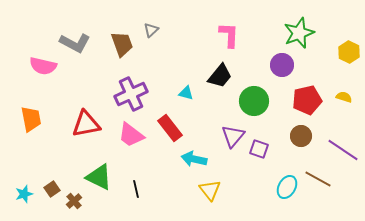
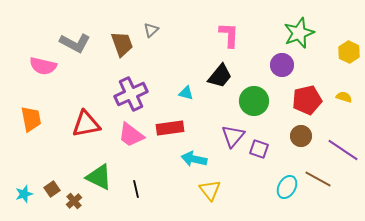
red rectangle: rotated 60 degrees counterclockwise
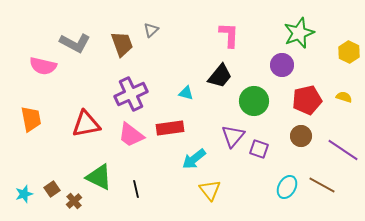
cyan arrow: rotated 50 degrees counterclockwise
brown line: moved 4 px right, 6 px down
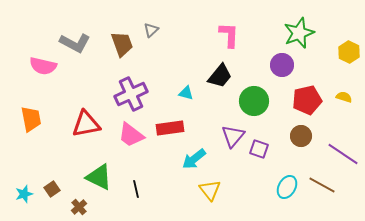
purple line: moved 4 px down
brown cross: moved 5 px right, 6 px down
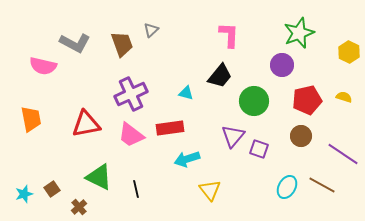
cyan arrow: moved 7 px left; rotated 20 degrees clockwise
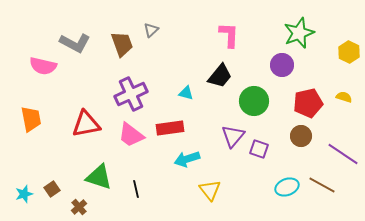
red pentagon: moved 1 px right, 3 px down
green triangle: rotated 8 degrees counterclockwise
cyan ellipse: rotated 40 degrees clockwise
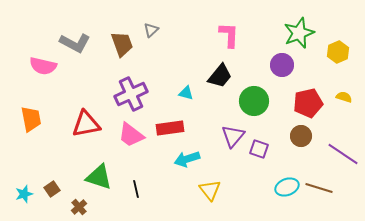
yellow hexagon: moved 11 px left; rotated 10 degrees clockwise
brown line: moved 3 px left, 3 px down; rotated 12 degrees counterclockwise
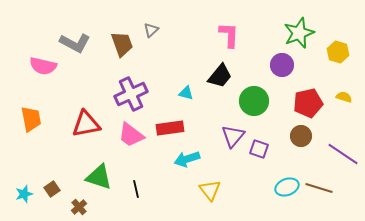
yellow hexagon: rotated 20 degrees counterclockwise
